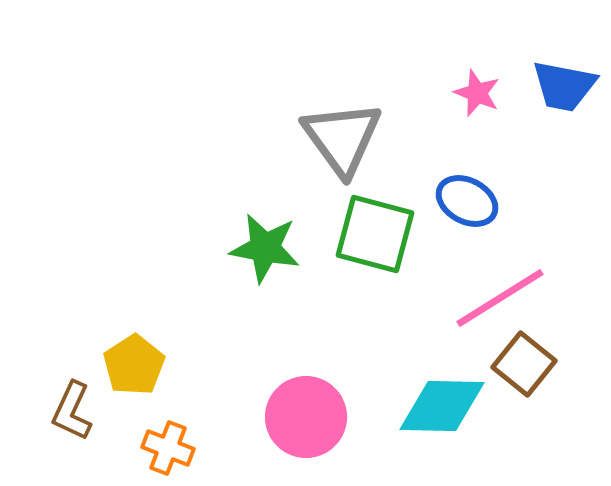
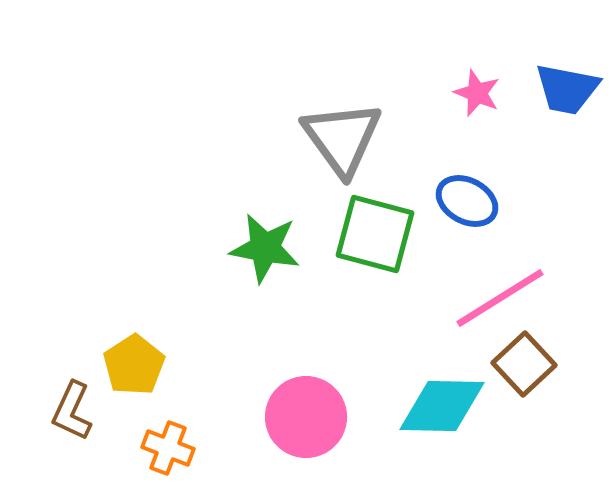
blue trapezoid: moved 3 px right, 3 px down
brown square: rotated 8 degrees clockwise
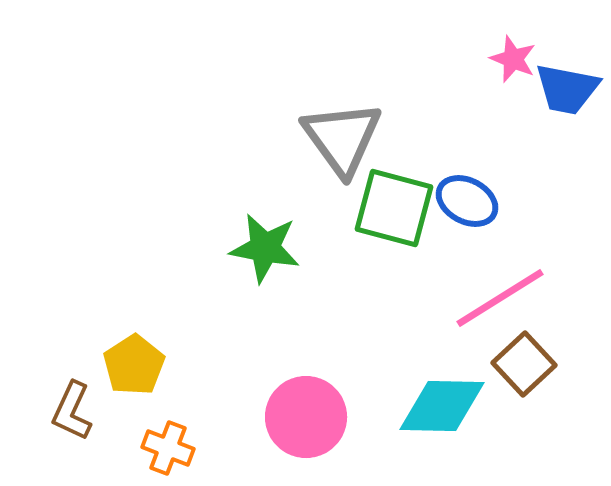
pink star: moved 36 px right, 34 px up
green square: moved 19 px right, 26 px up
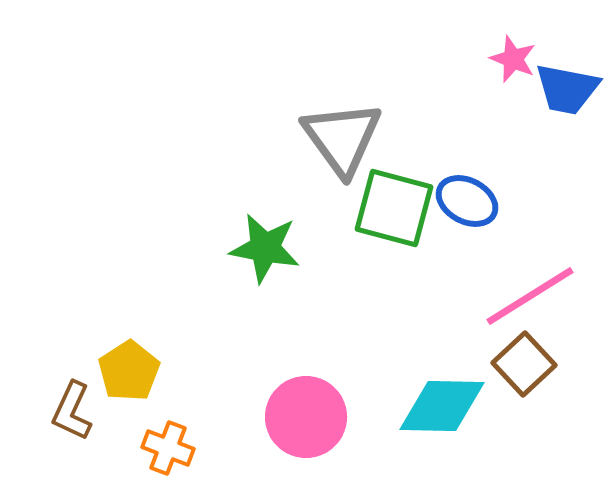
pink line: moved 30 px right, 2 px up
yellow pentagon: moved 5 px left, 6 px down
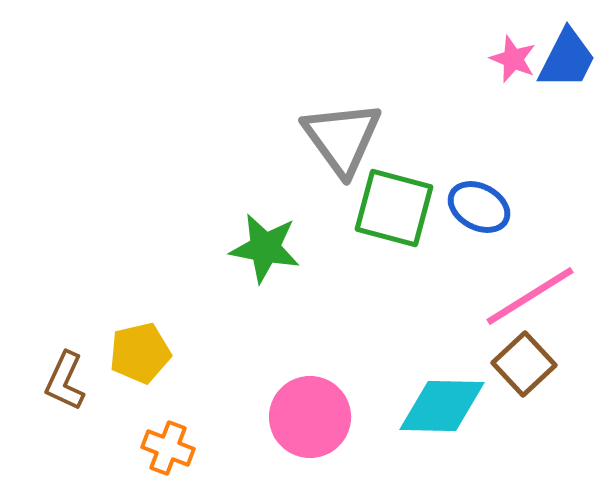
blue trapezoid: moved 30 px up; rotated 74 degrees counterclockwise
blue ellipse: moved 12 px right, 6 px down
yellow pentagon: moved 11 px right, 18 px up; rotated 20 degrees clockwise
brown L-shape: moved 7 px left, 30 px up
pink circle: moved 4 px right
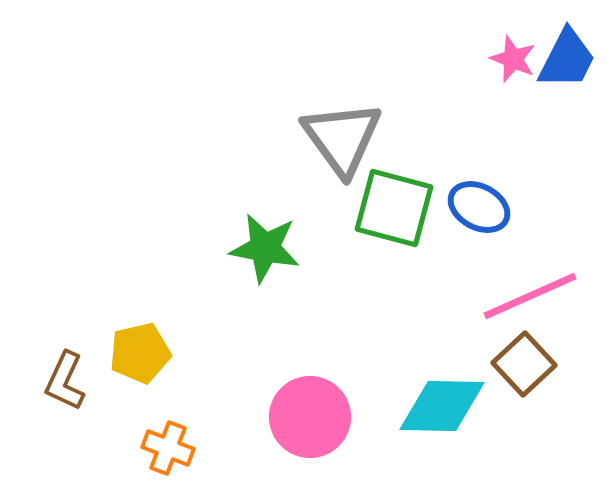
pink line: rotated 8 degrees clockwise
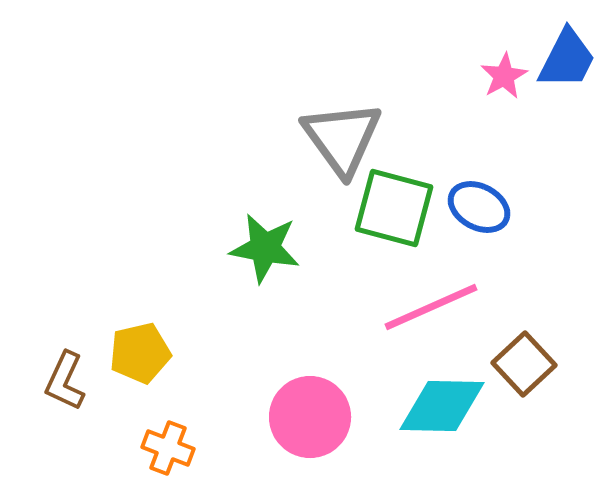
pink star: moved 9 px left, 17 px down; rotated 21 degrees clockwise
pink line: moved 99 px left, 11 px down
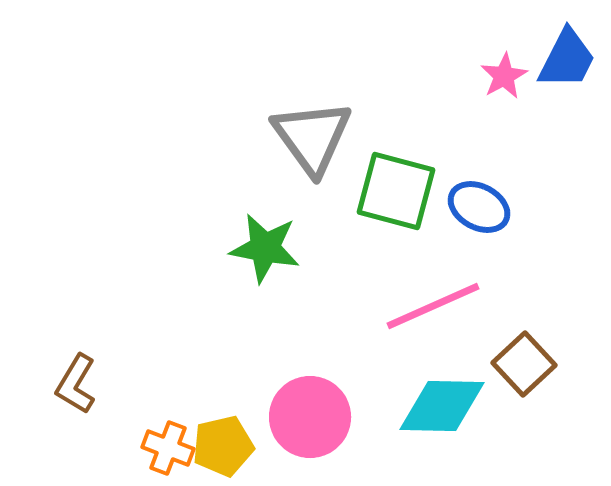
gray triangle: moved 30 px left, 1 px up
green square: moved 2 px right, 17 px up
pink line: moved 2 px right, 1 px up
yellow pentagon: moved 83 px right, 93 px down
brown L-shape: moved 11 px right, 3 px down; rotated 6 degrees clockwise
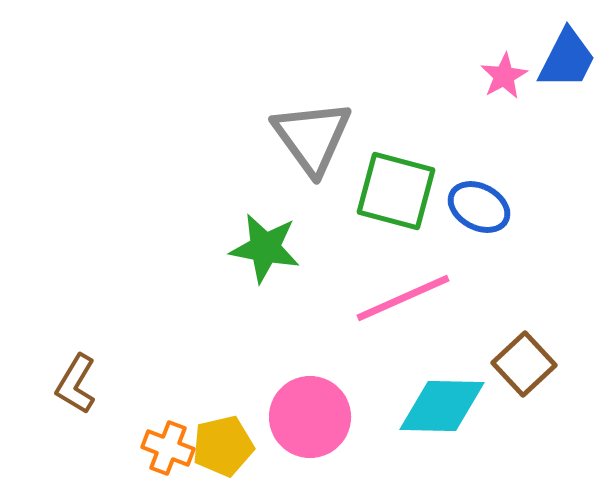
pink line: moved 30 px left, 8 px up
